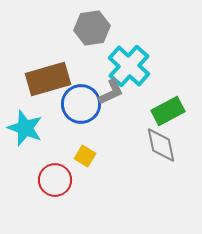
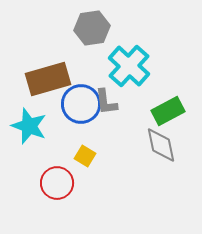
gray L-shape: moved 5 px left, 10 px down; rotated 108 degrees clockwise
cyan star: moved 4 px right, 2 px up
red circle: moved 2 px right, 3 px down
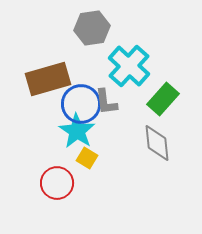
green rectangle: moved 5 px left, 12 px up; rotated 20 degrees counterclockwise
cyan star: moved 48 px right, 5 px down; rotated 12 degrees clockwise
gray diamond: moved 4 px left, 2 px up; rotated 6 degrees clockwise
yellow square: moved 2 px right, 2 px down
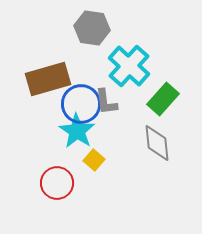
gray hexagon: rotated 16 degrees clockwise
yellow square: moved 7 px right, 2 px down; rotated 10 degrees clockwise
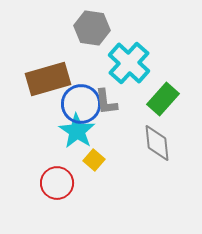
cyan cross: moved 3 px up
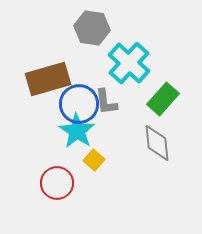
blue circle: moved 2 px left
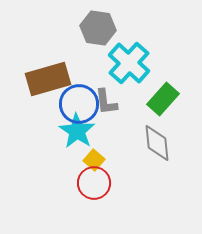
gray hexagon: moved 6 px right
red circle: moved 37 px right
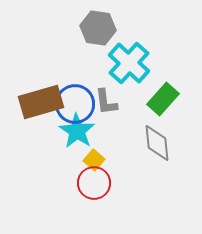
brown rectangle: moved 7 px left, 23 px down
blue circle: moved 4 px left
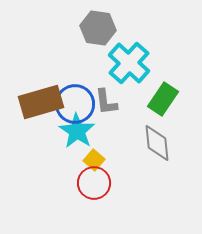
green rectangle: rotated 8 degrees counterclockwise
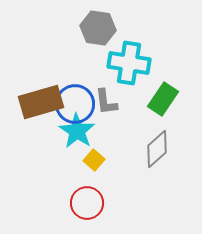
cyan cross: rotated 33 degrees counterclockwise
gray diamond: moved 6 px down; rotated 54 degrees clockwise
red circle: moved 7 px left, 20 px down
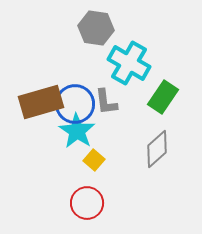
gray hexagon: moved 2 px left
cyan cross: rotated 21 degrees clockwise
green rectangle: moved 2 px up
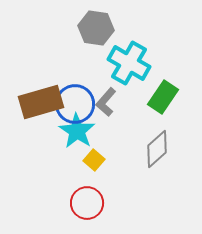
gray L-shape: rotated 48 degrees clockwise
